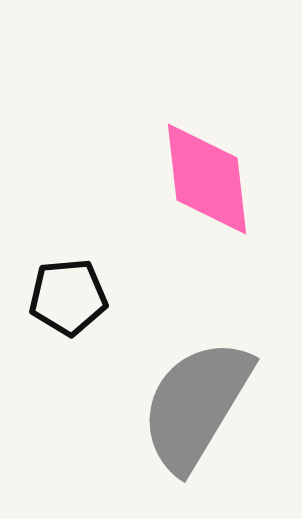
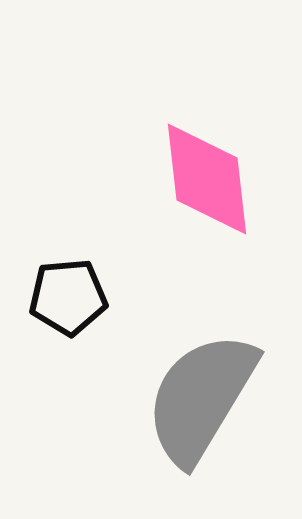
gray semicircle: moved 5 px right, 7 px up
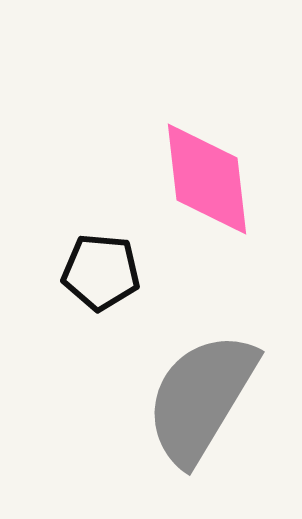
black pentagon: moved 33 px right, 25 px up; rotated 10 degrees clockwise
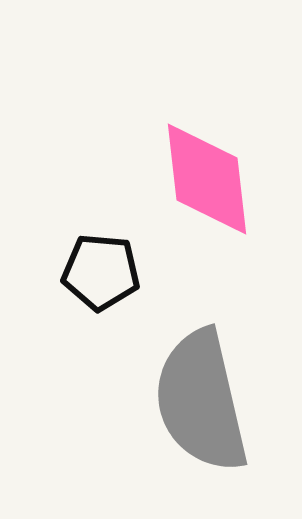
gray semicircle: moved 3 px down; rotated 44 degrees counterclockwise
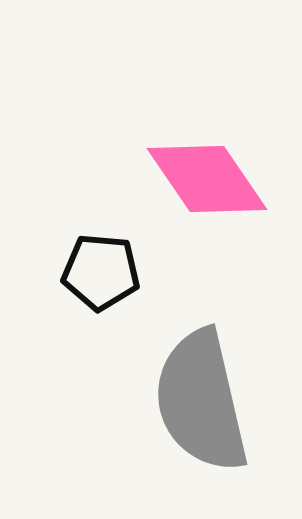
pink diamond: rotated 28 degrees counterclockwise
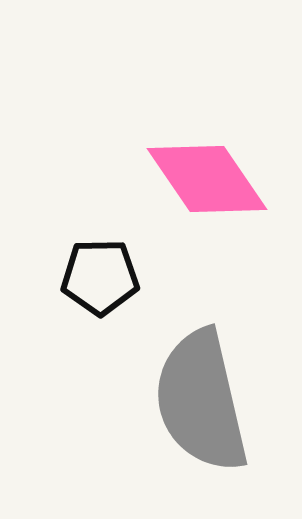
black pentagon: moved 1 px left, 5 px down; rotated 6 degrees counterclockwise
